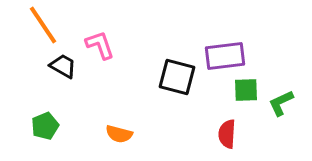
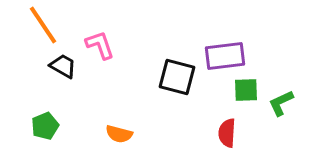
red semicircle: moved 1 px up
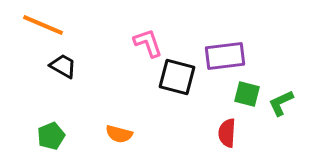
orange line: rotated 33 degrees counterclockwise
pink L-shape: moved 48 px right, 2 px up
green square: moved 1 px right, 4 px down; rotated 16 degrees clockwise
green pentagon: moved 6 px right, 10 px down
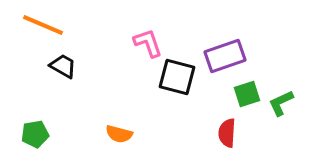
purple rectangle: rotated 12 degrees counterclockwise
green square: rotated 32 degrees counterclockwise
green pentagon: moved 16 px left, 2 px up; rotated 12 degrees clockwise
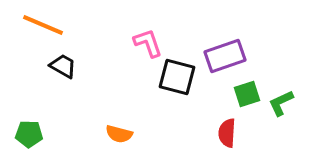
green pentagon: moved 6 px left; rotated 12 degrees clockwise
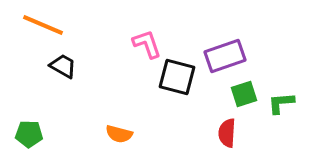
pink L-shape: moved 1 px left, 1 px down
green square: moved 3 px left
green L-shape: rotated 20 degrees clockwise
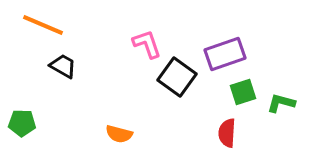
purple rectangle: moved 2 px up
black square: rotated 21 degrees clockwise
green square: moved 1 px left, 2 px up
green L-shape: rotated 20 degrees clockwise
green pentagon: moved 7 px left, 11 px up
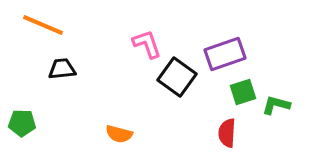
black trapezoid: moved 1 px left, 3 px down; rotated 36 degrees counterclockwise
green L-shape: moved 5 px left, 2 px down
